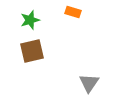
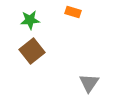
green star: rotated 12 degrees clockwise
brown square: rotated 25 degrees counterclockwise
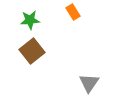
orange rectangle: rotated 42 degrees clockwise
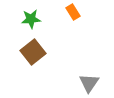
green star: moved 1 px right, 1 px up
brown square: moved 1 px right, 1 px down
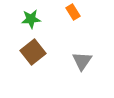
gray triangle: moved 7 px left, 22 px up
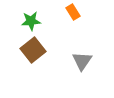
green star: moved 2 px down
brown square: moved 2 px up
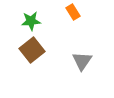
brown square: moved 1 px left
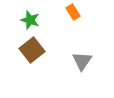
green star: moved 1 px left, 1 px up; rotated 24 degrees clockwise
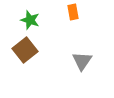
orange rectangle: rotated 21 degrees clockwise
brown square: moved 7 px left
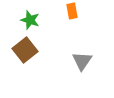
orange rectangle: moved 1 px left, 1 px up
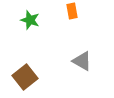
brown square: moved 27 px down
gray triangle: rotated 35 degrees counterclockwise
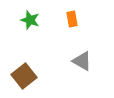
orange rectangle: moved 8 px down
brown square: moved 1 px left, 1 px up
